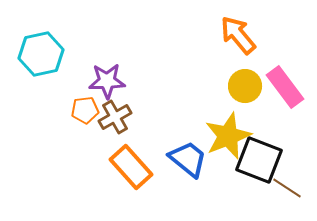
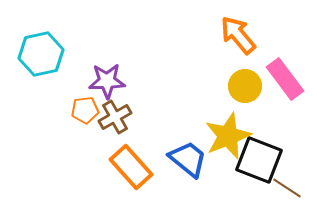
pink rectangle: moved 8 px up
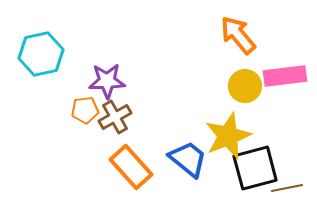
pink rectangle: moved 3 px up; rotated 60 degrees counterclockwise
black square: moved 4 px left, 8 px down; rotated 36 degrees counterclockwise
brown line: rotated 44 degrees counterclockwise
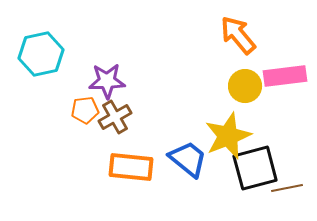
orange rectangle: rotated 42 degrees counterclockwise
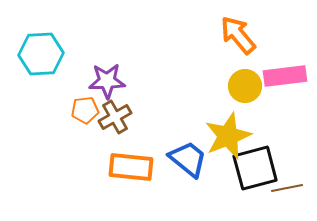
cyan hexagon: rotated 9 degrees clockwise
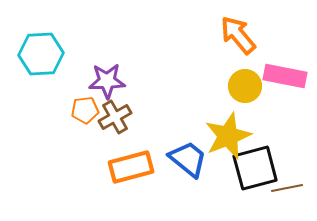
pink rectangle: rotated 18 degrees clockwise
orange rectangle: rotated 21 degrees counterclockwise
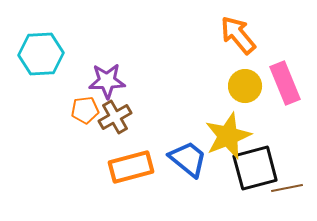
pink rectangle: moved 7 px down; rotated 57 degrees clockwise
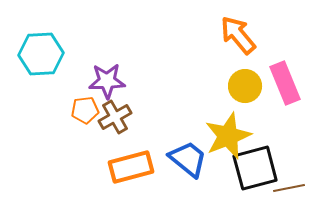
brown line: moved 2 px right
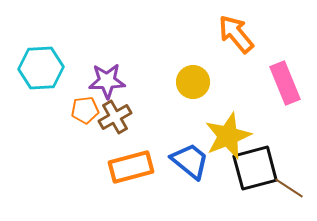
orange arrow: moved 2 px left, 1 px up
cyan hexagon: moved 14 px down
yellow circle: moved 52 px left, 4 px up
blue trapezoid: moved 2 px right, 2 px down
brown line: rotated 44 degrees clockwise
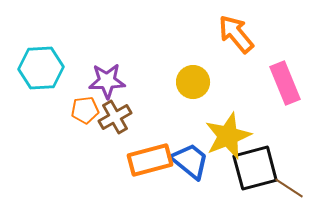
orange rectangle: moved 19 px right, 7 px up
